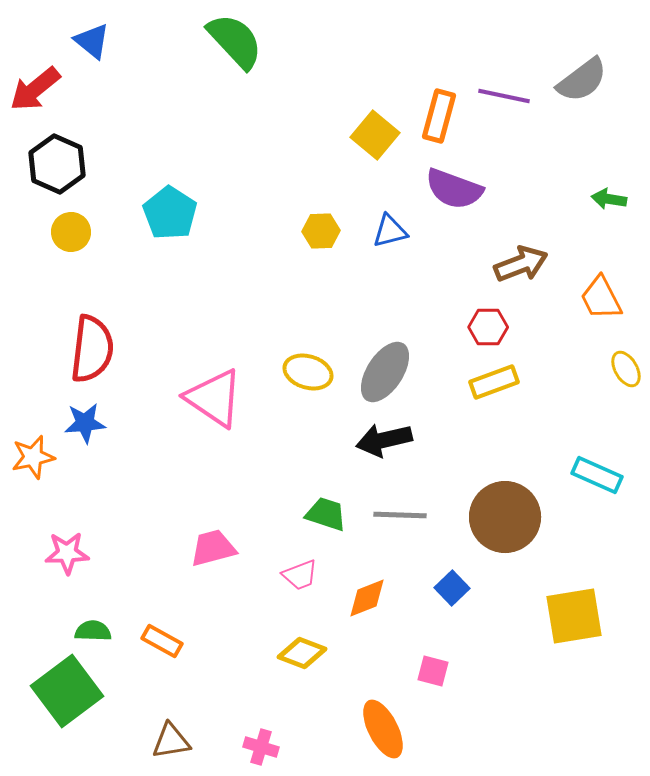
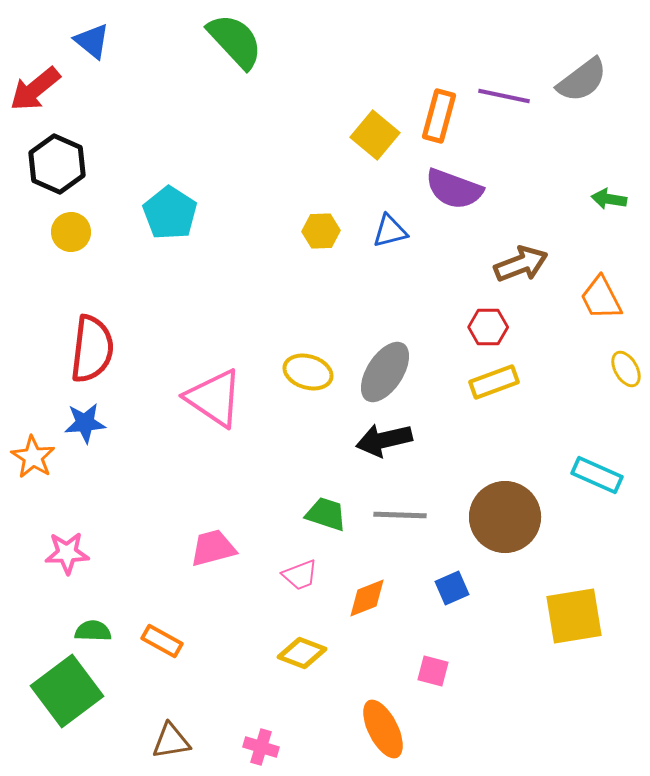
orange star at (33, 457): rotated 27 degrees counterclockwise
blue square at (452, 588): rotated 20 degrees clockwise
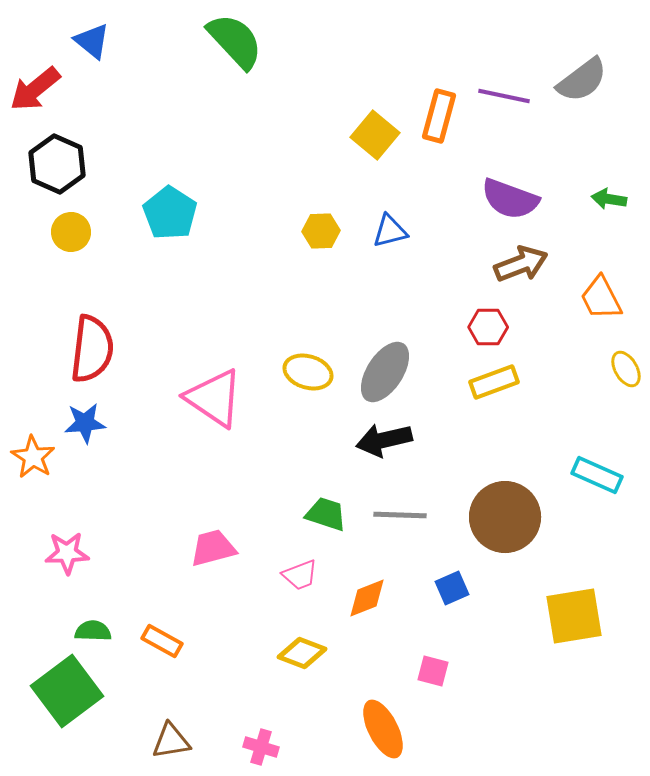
purple semicircle at (454, 189): moved 56 px right, 10 px down
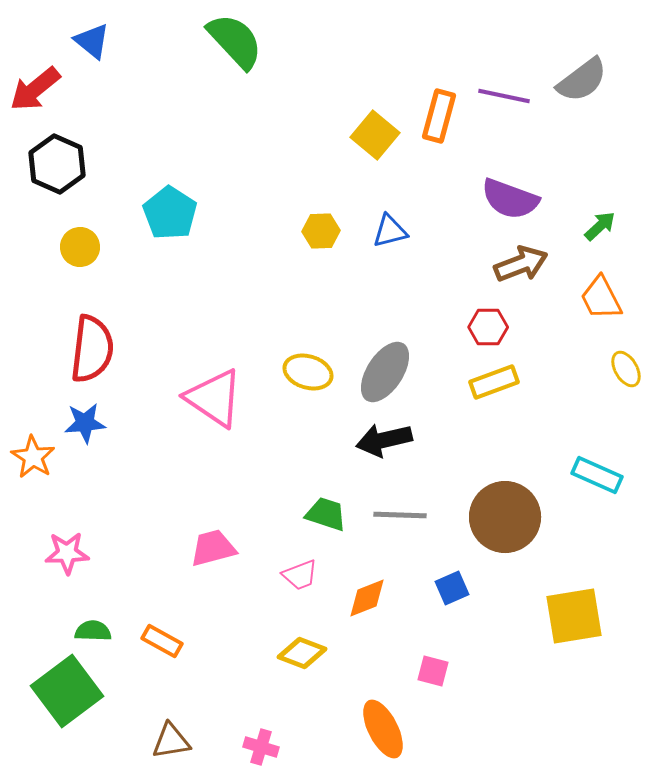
green arrow at (609, 199): moved 9 px left, 27 px down; rotated 128 degrees clockwise
yellow circle at (71, 232): moved 9 px right, 15 px down
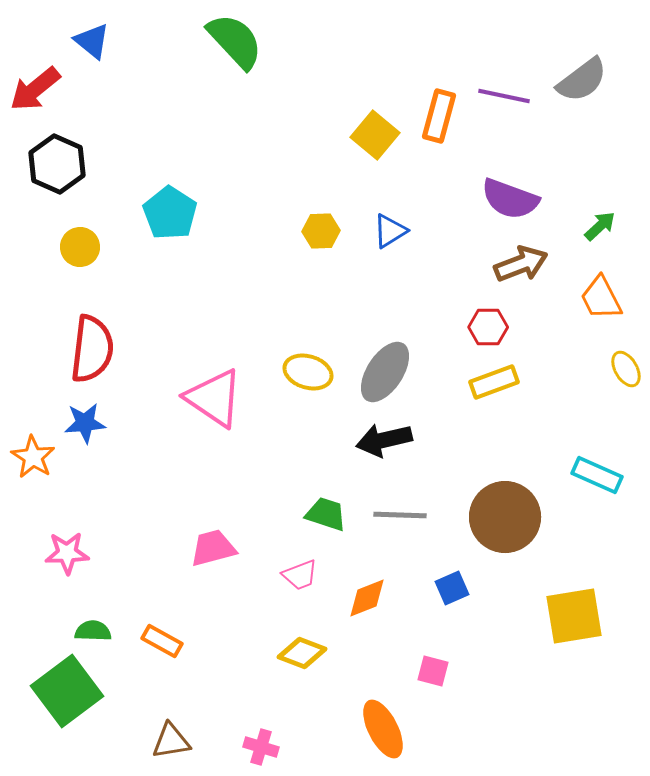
blue triangle at (390, 231): rotated 18 degrees counterclockwise
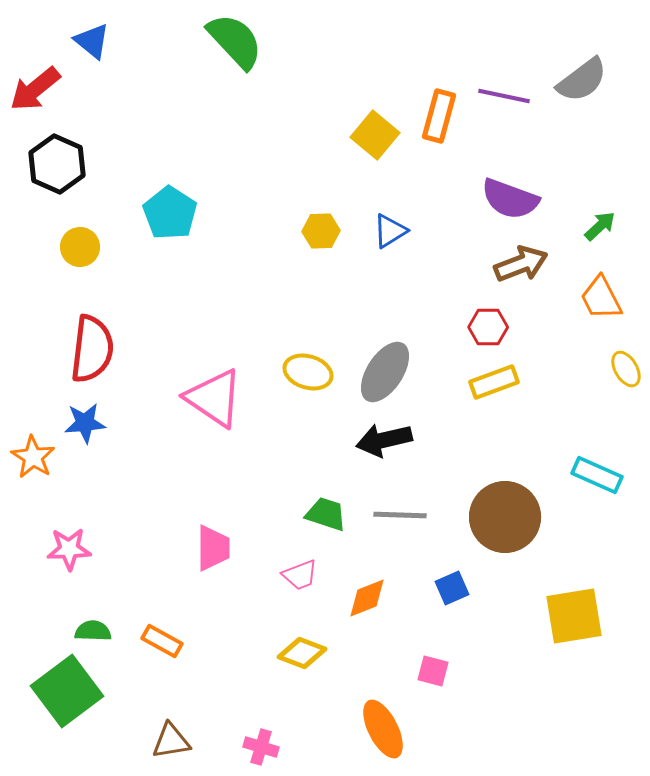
pink trapezoid at (213, 548): rotated 105 degrees clockwise
pink star at (67, 553): moved 2 px right, 4 px up
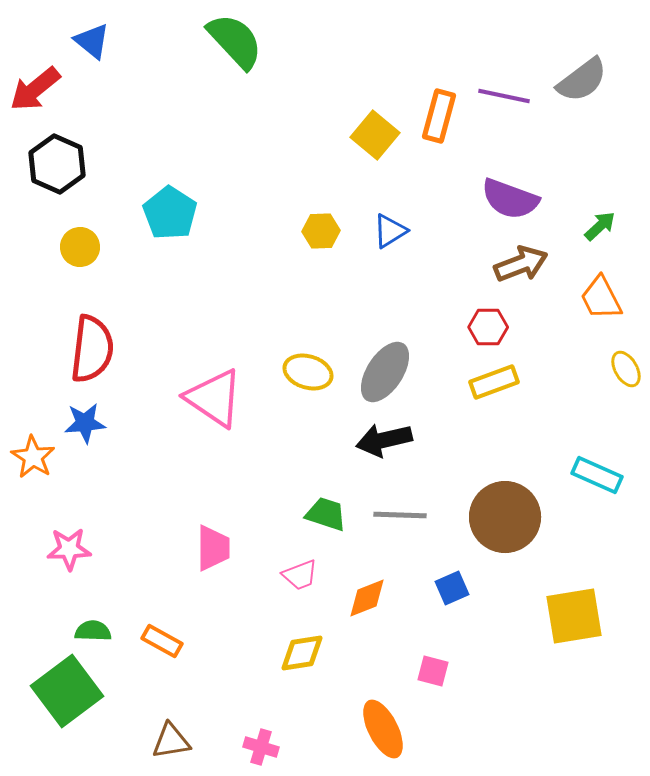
yellow diamond at (302, 653): rotated 30 degrees counterclockwise
